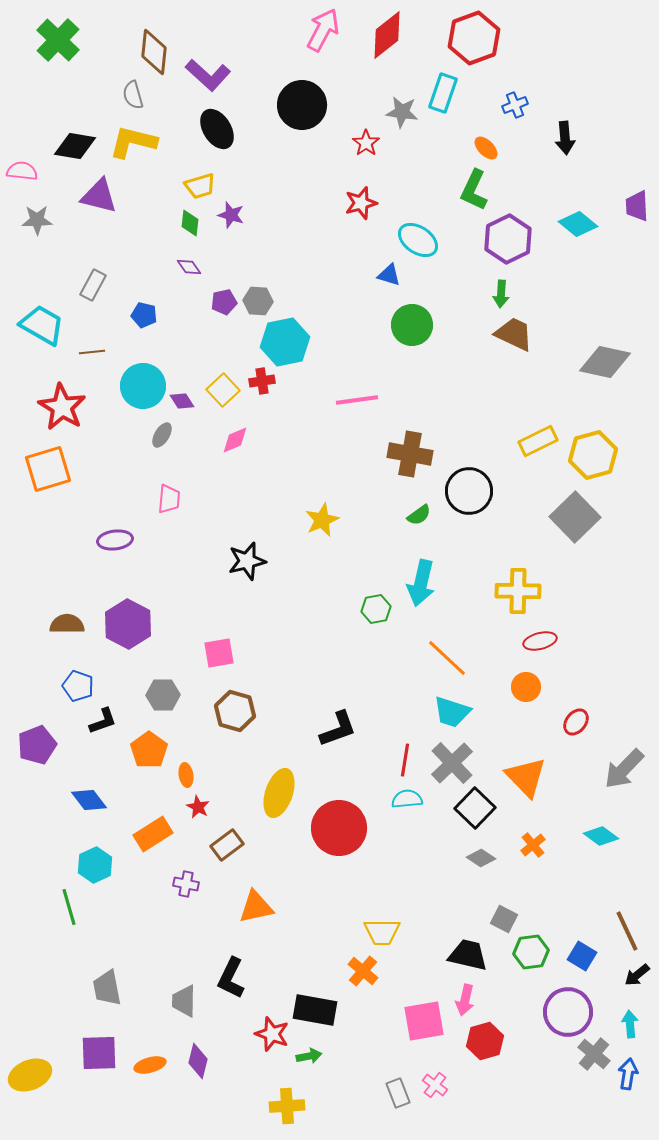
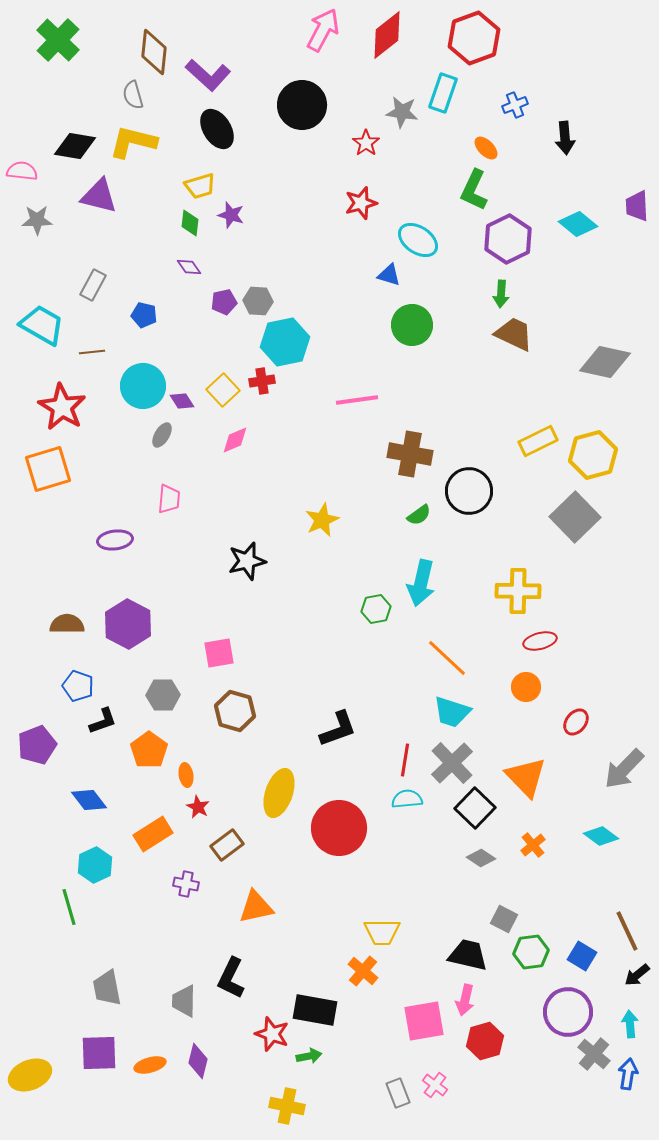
yellow cross at (287, 1106): rotated 16 degrees clockwise
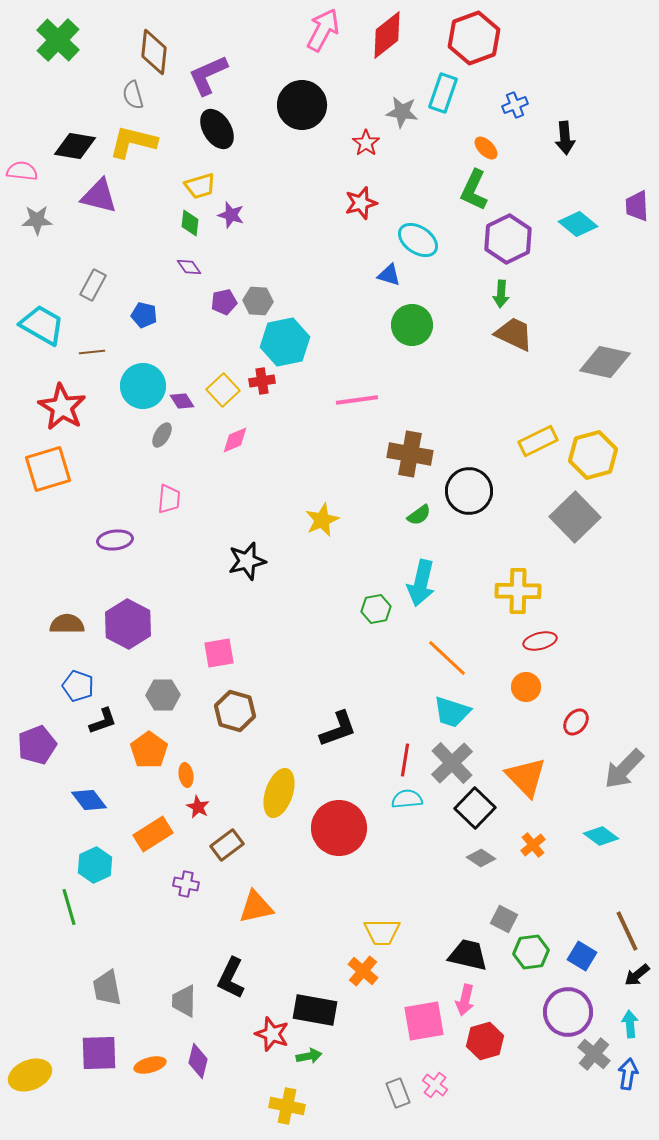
purple L-shape at (208, 75): rotated 114 degrees clockwise
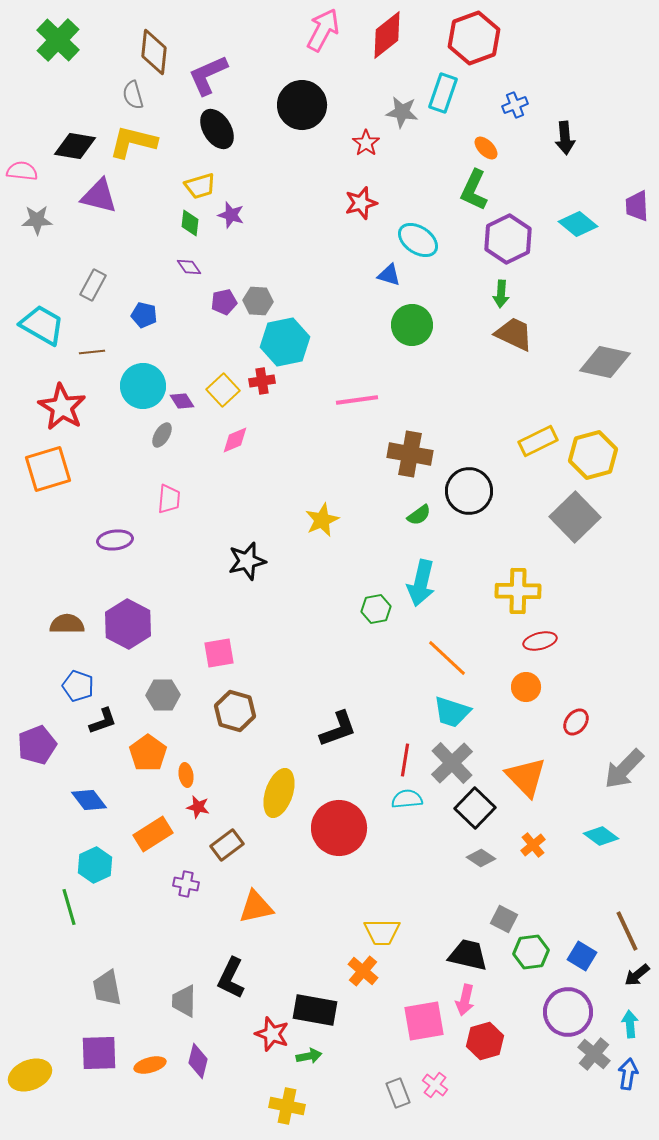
orange pentagon at (149, 750): moved 1 px left, 3 px down
red star at (198, 807): rotated 15 degrees counterclockwise
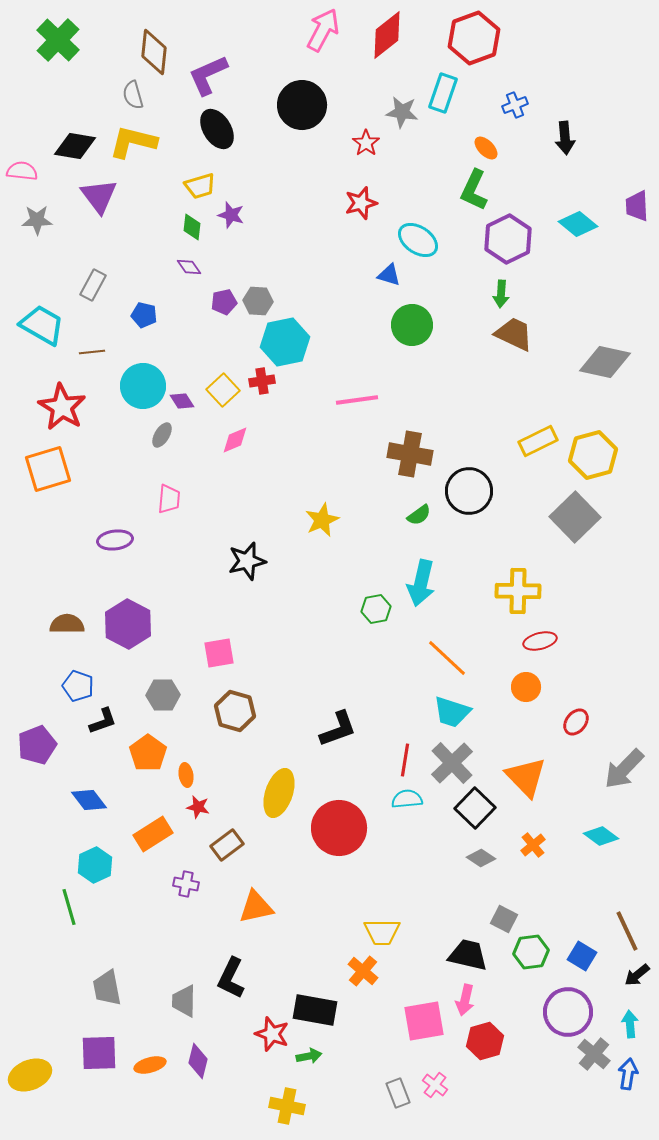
purple triangle at (99, 196): rotated 39 degrees clockwise
green diamond at (190, 223): moved 2 px right, 4 px down
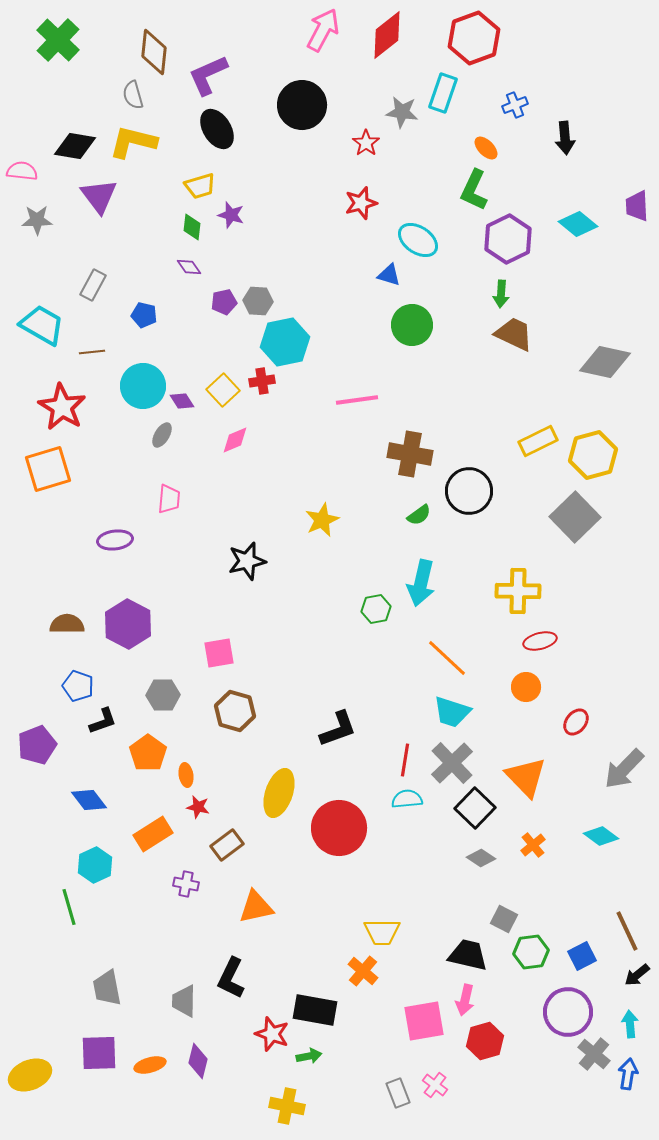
blue square at (582, 956): rotated 32 degrees clockwise
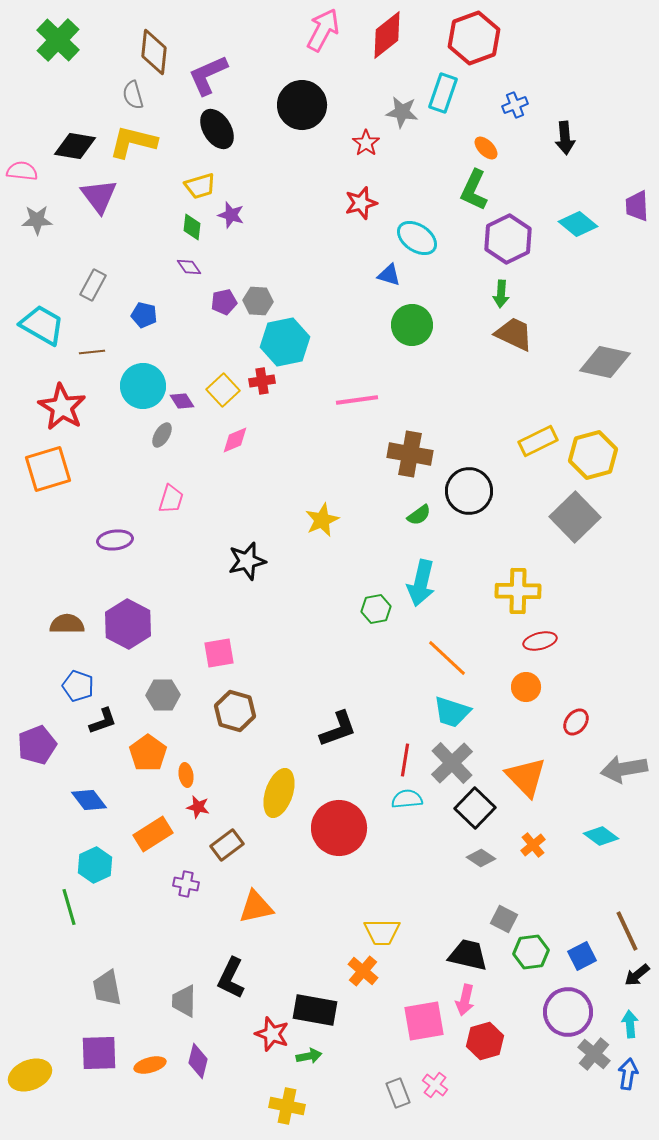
cyan ellipse at (418, 240): moved 1 px left, 2 px up
pink trapezoid at (169, 499): moved 2 px right; rotated 12 degrees clockwise
gray arrow at (624, 769): rotated 36 degrees clockwise
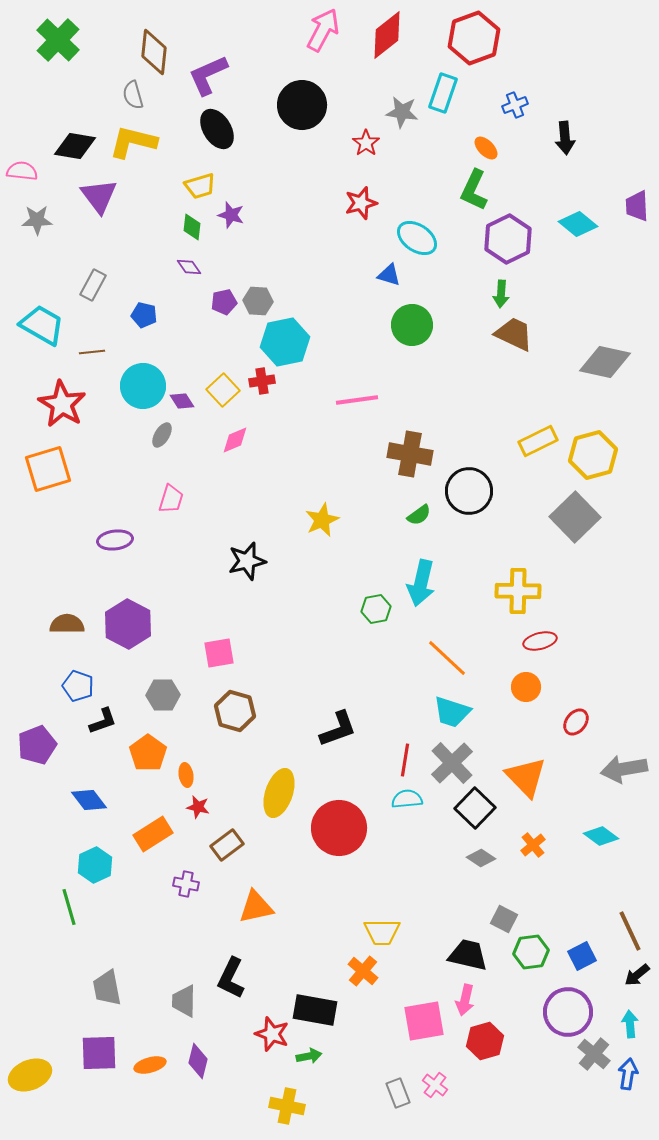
red star at (62, 407): moved 3 px up
brown line at (627, 931): moved 3 px right
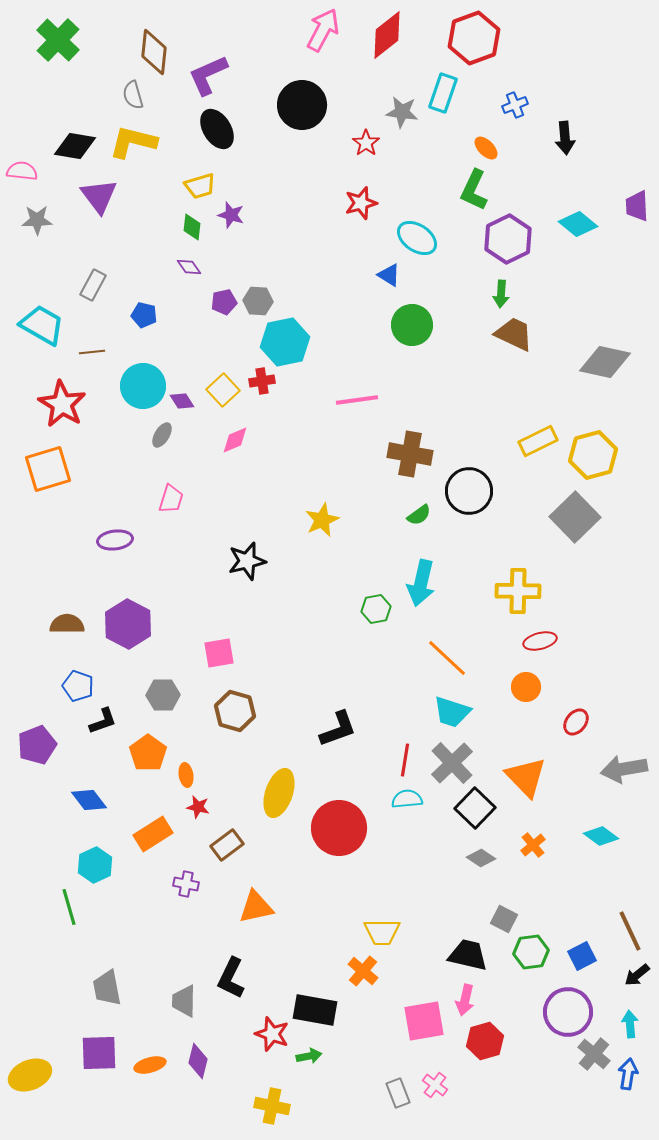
blue triangle at (389, 275): rotated 15 degrees clockwise
yellow cross at (287, 1106): moved 15 px left
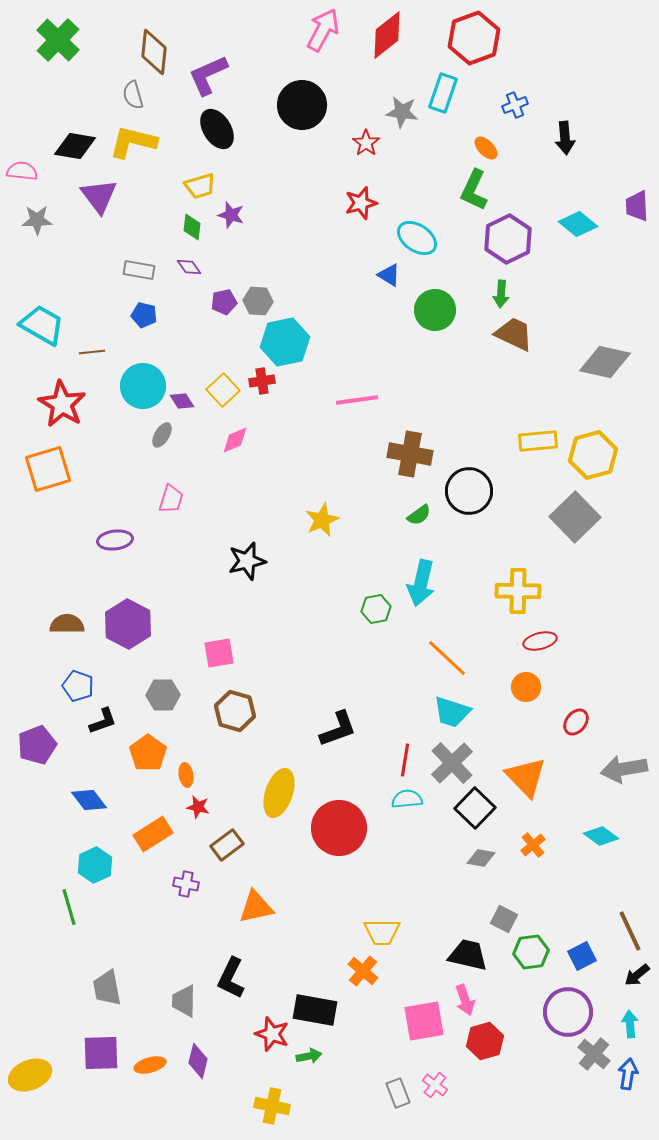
gray rectangle at (93, 285): moved 46 px right, 15 px up; rotated 72 degrees clockwise
green circle at (412, 325): moved 23 px right, 15 px up
yellow rectangle at (538, 441): rotated 21 degrees clockwise
gray diamond at (481, 858): rotated 24 degrees counterclockwise
pink arrow at (465, 1000): rotated 32 degrees counterclockwise
purple square at (99, 1053): moved 2 px right
